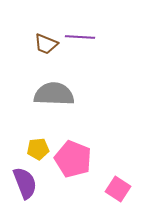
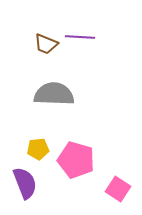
pink pentagon: moved 3 px right, 1 px down; rotated 6 degrees counterclockwise
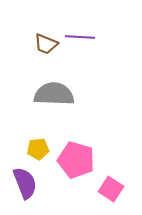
pink square: moved 7 px left
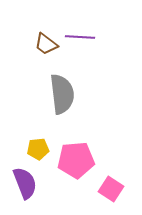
brown trapezoid: rotated 15 degrees clockwise
gray semicircle: moved 8 px right; rotated 81 degrees clockwise
pink pentagon: rotated 21 degrees counterclockwise
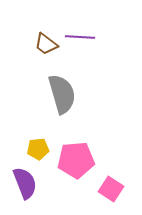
gray semicircle: rotated 9 degrees counterclockwise
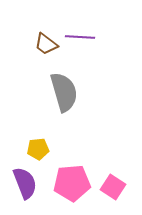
gray semicircle: moved 2 px right, 2 px up
pink pentagon: moved 4 px left, 23 px down
pink square: moved 2 px right, 2 px up
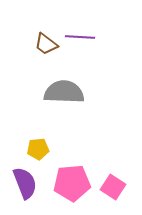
gray semicircle: rotated 72 degrees counterclockwise
